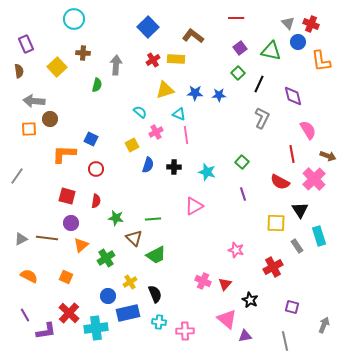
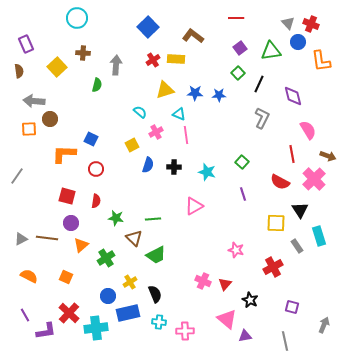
cyan circle at (74, 19): moved 3 px right, 1 px up
green triangle at (271, 51): rotated 20 degrees counterclockwise
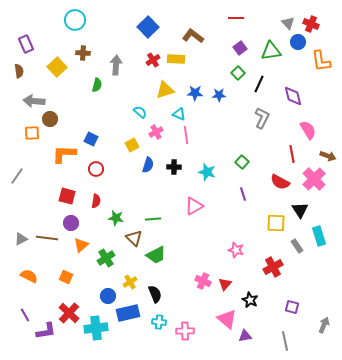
cyan circle at (77, 18): moved 2 px left, 2 px down
orange square at (29, 129): moved 3 px right, 4 px down
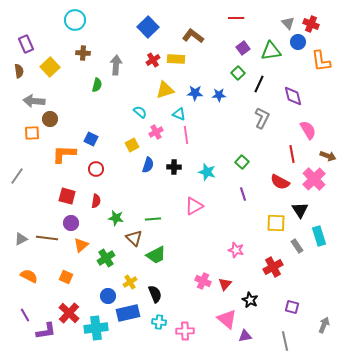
purple square at (240, 48): moved 3 px right
yellow square at (57, 67): moved 7 px left
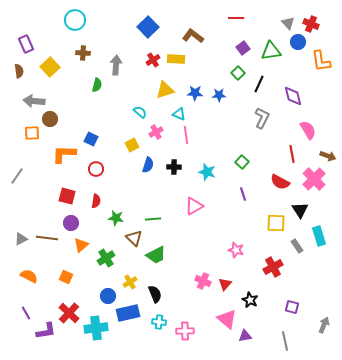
purple line at (25, 315): moved 1 px right, 2 px up
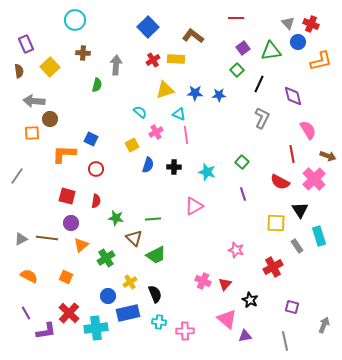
orange L-shape at (321, 61): rotated 95 degrees counterclockwise
green square at (238, 73): moved 1 px left, 3 px up
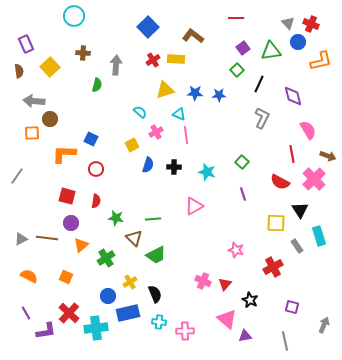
cyan circle at (75, 20): moved 1 px left, 4 px up
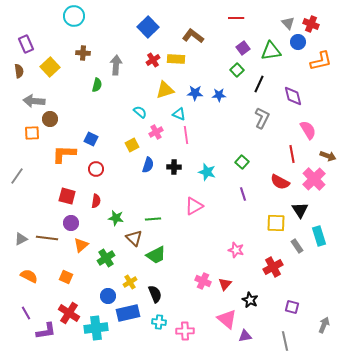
red cross at (69, 313): rotated 10 degrees counterclockwise
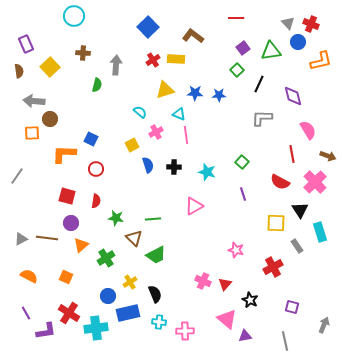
gray L-shape at (262, 118): rotated 115 degrees counterclockwise
blue semicircle at (148, 165): rotated 35 degrees counterclockwise
pink cross at (314, 179): moved 1 px right, 3 px down
cyan rectangle at (319, 236): moved 1 px right, 4 px up
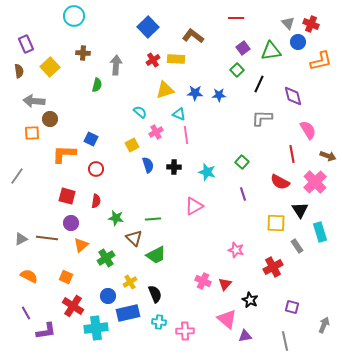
red cross at (69, 313): moved 4 px right, 7 px up
